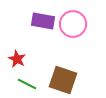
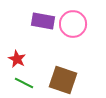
green line: moved 3 px left, 1 px up
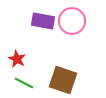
pink circle: moved 1 px left, 3 px up
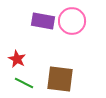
brown square: moved 3 px left, 1 px up; rotated 12 degrees counterclockwise
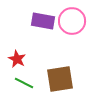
brown square: rotated 16 degrees counterclockwise
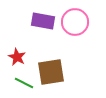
pink circle: moved 3 px right, 1 px down
red star: moved 2 px up
brown square: moved 9 px left, 7 px up
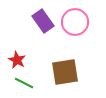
purple rectangle: rotated 45 degrees clockwise
red star: moved 3 px down
brown square: moved 14 px right
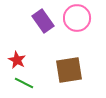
pink circle: moved 2 px right, 4 px up
brown square: moved 4 px right, 2 px up
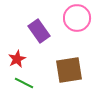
purple rectangle: moved 4 px left, 10 px down
red star: moved 1 px up; rotated 18 degrees clockwise
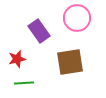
red star: rotated 12 degrees clockwise
brown square: moved 1 px right, 8 px up
green line: rotated 30 degrees counterclockwise
